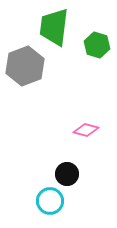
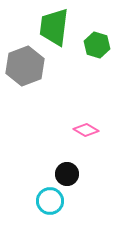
pink diamond: rotated 15 degrees clockwise
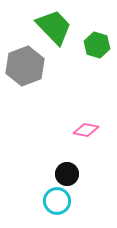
green trapezoid: rotated 129 degrees clockwise
pink diamond: rotated 20 degrees counterclockwise
cyan circle: moved 7 px right
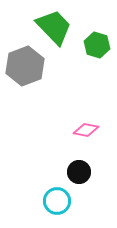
black circle: moved 12 px right, 2 px up
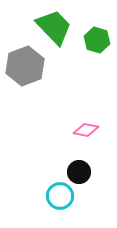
green hexagon: moved 5 px up
cyan circle: moved 3 px right, 5 px up
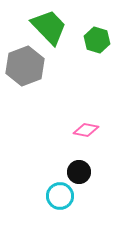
green trapezoid: moved 5 px left
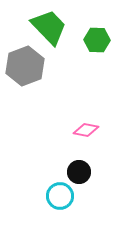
green hexagon: rotated 15 degrees counterclockwise
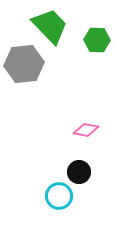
green trapezoid: moved 1 px right, 1 px up
gray hexagon: moved 1 px left, 2 px up; rotated 15 degrees clockwise
cyan circle: moved 1 px left
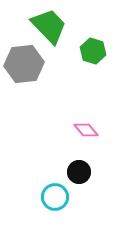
green trapezoid: moved 1 px left
green hexagon: moved 4 px left, 11 px down; rotated 15 degrees clockwise
pink diamond: rotated 40 degrees clockwise
cyan circle: moved 4 px left, 1 px down
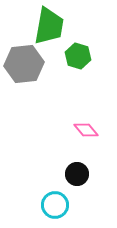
green trapezoid: rotated 54 degrees clockwise
green hexagon: moved 15 px left, 5 px down
black circle: moved 2 px left, 2 px down
cyan circle: moved 8 px down
